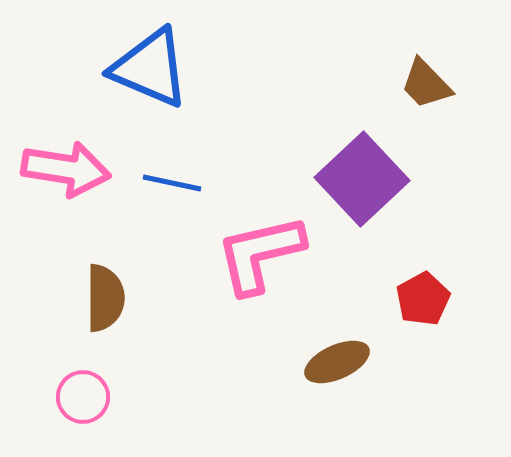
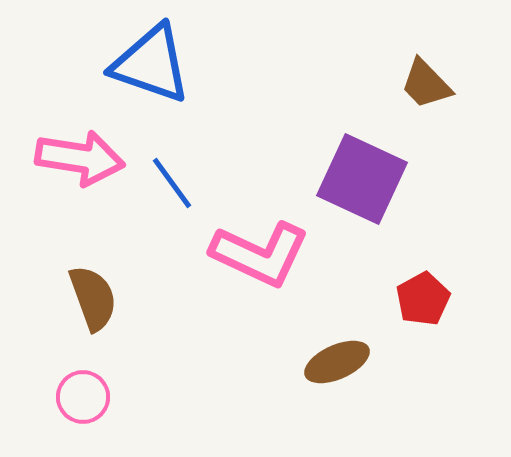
blue triangle: moved 1 px right, 4 px up; rotated 4 degrees counterclockwise
pink arrow: moved 14 px right, 11 px up
purple square: rotated 22 degrees counterclockwise
blue line: rotated 42 degrees clockwise
pink L-shape: rotated 142 degrees counterclockwise
brown semicircle: moved 12 px left; rotated 20 degrees counterclockwise
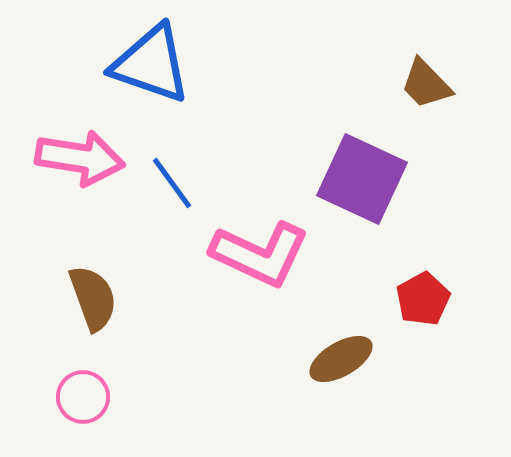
brown ellipse: moved 4 px right, 3 px up; rotated 6 degrees counterclockwise
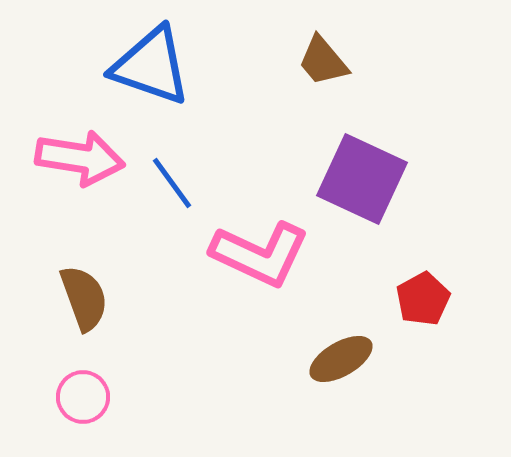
blue triangle: moved 2 px down
brown trapezoid: moved 103 px left, 23 px up; rotated 4 degrees clockwise
brown semicircle: moved 9 px left
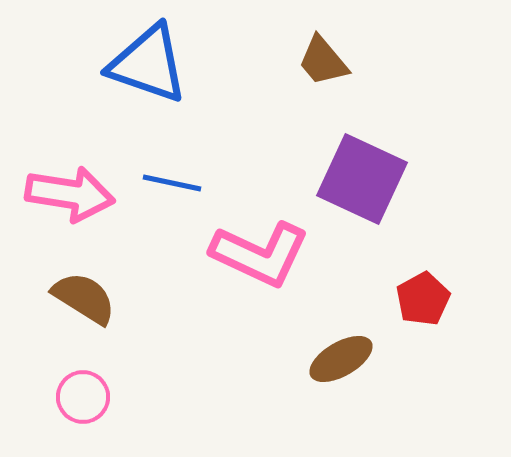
blue triangle: moved 3 px left, 2 px up
pink arrow: moved 10 px left, 36 px down
blue line: rotated 42 degrees counterclockwise
brown semicircle: rotated 38 degrees counterclockwise
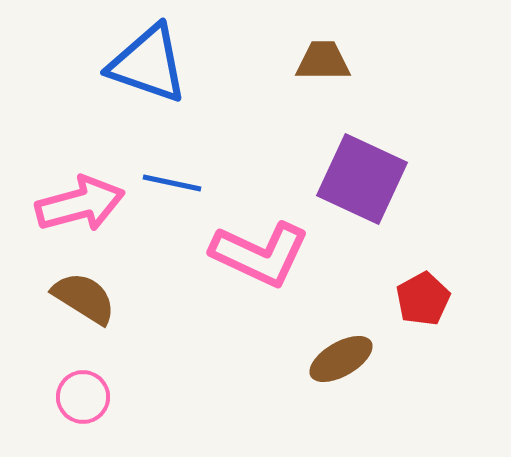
brown trapezoid: rotated 130 degrees clockwise
pink arrow: moved 10 px right, 10 px down; rotated 24 degrees counterclockwise
